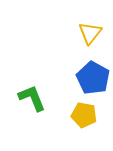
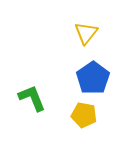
yellow triangle: moved 4 px left
blue pentagon: rotated 8 degrees clockwise
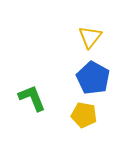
yellow triangle: moved 4 px right, 4 px down
blue pentagon: rotated 8 degrees counterclockwise
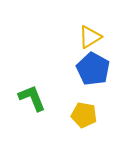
yellow triangle: rotated 20 degrees clockwise
blue pentagon: moved 9 px up
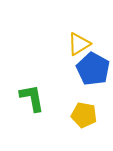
yellow triangle: moved 11 px left, 7 px down
green L-shape: rotated 12 degrees clockwise
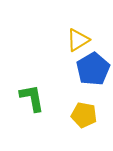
yellow triangle: moved 1 px left, 4 px up
blue pentagon: rotated 12 degrees clockwise
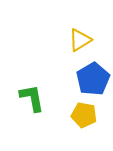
yellow triangle: moved 2 px right
blue pentagon: moved 10 px down
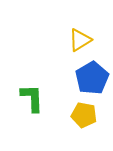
blue pentagon: moved 1 px left, 1 px up
green L-shape: rotated 8 degrees clockwise
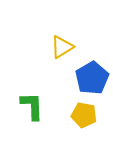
yellow triangle: moved 18 px left, 7 px down
green L-shape: moved 8 px down
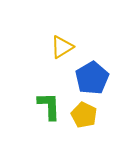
green L-shape: moved 17 px right
yellow pentagon: rotated 15 degrees clockwise
